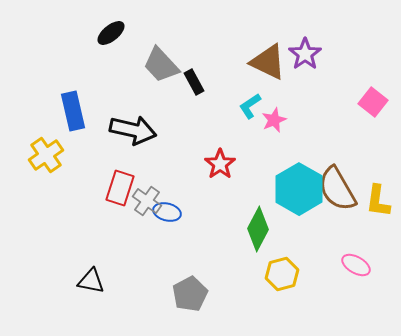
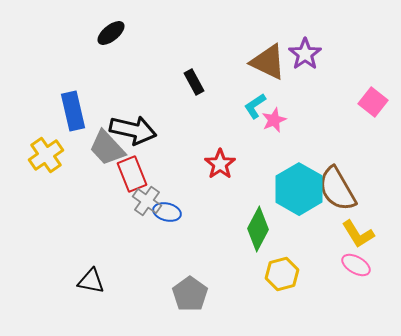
gray trapezoid: moved 54 px left, 83 px down
cyan L-shape: moved 5 px right
red rectangle: moved 12 px right, 14 px up; rotated 40 degrees counterclockwise
yellow L-shape: moved 20 px left, 33 px down; rotated 40 degrees counterclockwise
gray pentagon: rotated 8 degrees counterclockwise
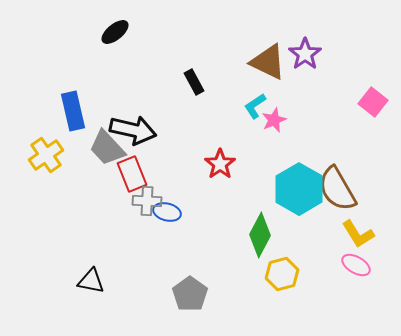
black ellipse: moved 4 px right, 1 px up
gray cross: rotated 32 degrees counterclockwise
green diamond: moved 2 px right, 6 px down
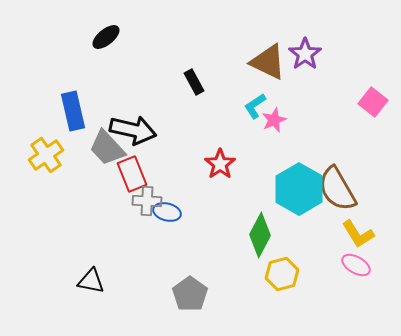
black ellipse: moved 9 px left, 5 px down
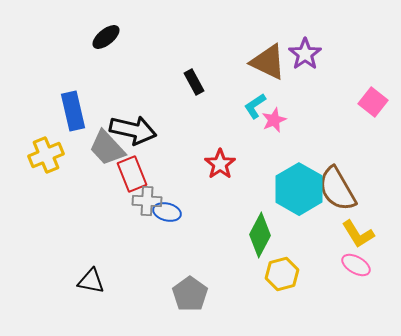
yellow cross: rotated 12 degrees clockwise
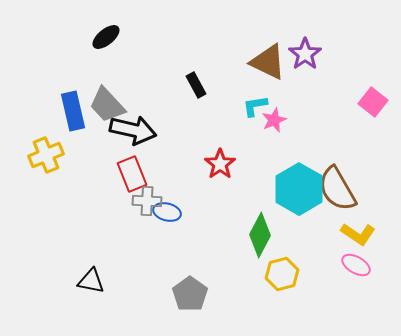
black rectangle: moved 2 px right, 3 px down
cyan L-shape: rotated 24 degrees clockwise
gray trapezoid: moved 43 px up
yellow L-shape: rotated 24 degrees counterclockwise
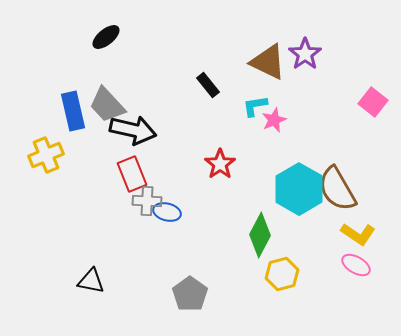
black rectangle: moved 12 px right; rotated 10 degrees counterclockwise
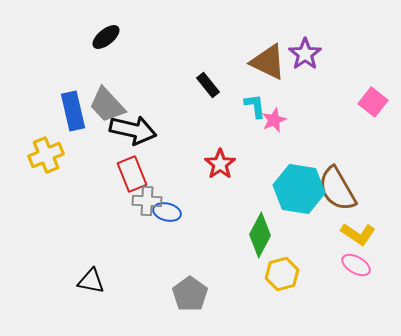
cyan L-shape: rotated 92 degrees clockwise
cyan hexagon: rotated 21 degrees counterclockwise
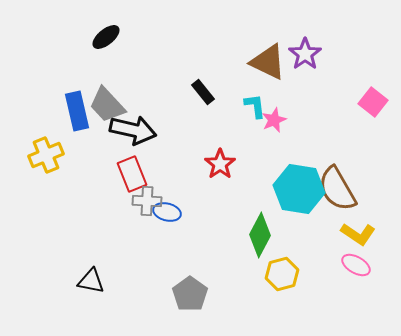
black rectangle: moved 5 px left, 7 px down
blue rectangle: moved 4 px right
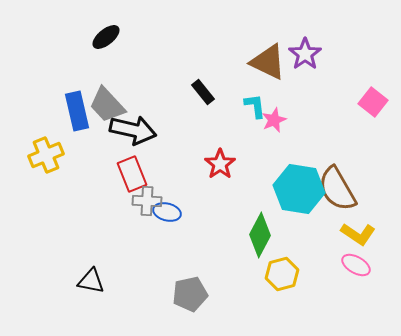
gray pentagon: rotated 24 degrees clockwise
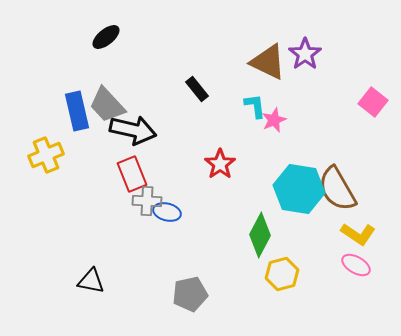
black rectangle: moved 6 px left, 3 px up
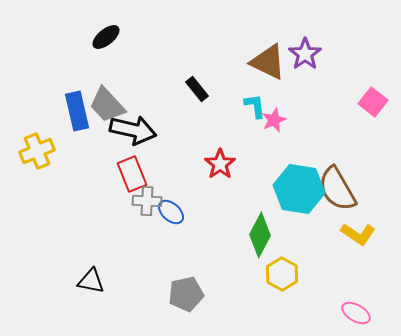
yellow cross: moved 9 px left, 4 px up
blue ellipse: moved 4 px right; rotated 28 degrees clockwise
pink ellipse: moved 48 px down
yellow hexagon: rotated 16 degrees counterclockwise
gray pentagon: moved 4 px left
